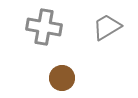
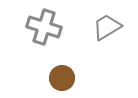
gray cross: rotated 8 degrees clockwise
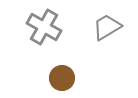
gray cross: rotated 12 degrees clockwise
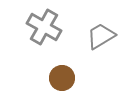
gray trapezoid: moved 6 px left, 9 px down
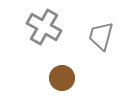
gray trapezoid: rotated 44 degrees counterclockwise
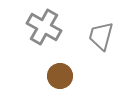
brown circle: moved 2 px left, 2 px up
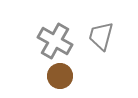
gray cross: moved 11 px right, 14 px down
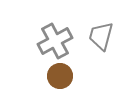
gray cross: rotated 32 degrees clockwise
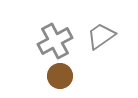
gray trapezoid: rotated 40 degrees clockwise
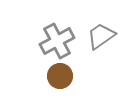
gray cross: moved 2 px right
